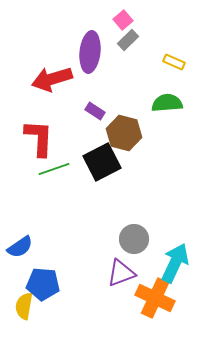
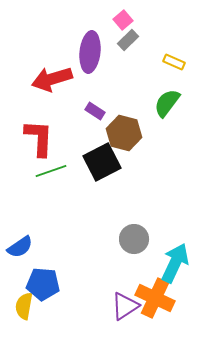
green semicircle: rotated 48 degrees counterclockwise
green line: moved 3 px left, 2 px down
purple triangle: moved 4 px right, 33 px down; rotated 12 degrees counterclockwise
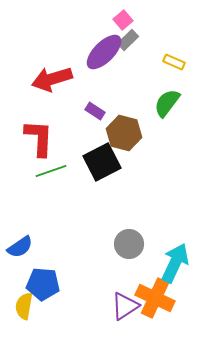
purple ellipse: moved 14 px right; rotated 39 degrees clockwise
gray circle: moved 5 px left, 5 px down
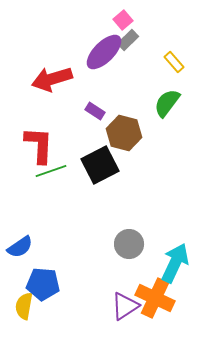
yellow rectangle: rotated 25 degrees clockwise
red L-shape: moved 7 px down
black square: moved 2 px left, 3 px down
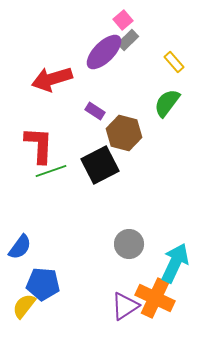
blue semicircle: rotated 20 degrees counterclockwise
yellow semicircle: rotated 28 degrees clockwise
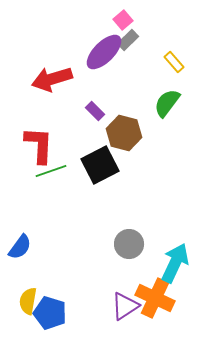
purple rectangle: rotated 12 degrees clockwise
blue pentagon: moved 7 px right, 29 px down; rotated 12 degrees clockwise
yellow semicircle: moved 4 px right, 5 px up; rotated 28 degrees counterclockwise
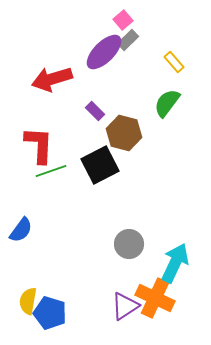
blue semicircle: moved 1 px right, 17 px up
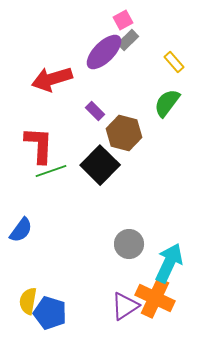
pink square: rotated 12 degrees clockwise
black square: rotated 18 degrees counterclockwise
cyan arrow: moved 6 px left
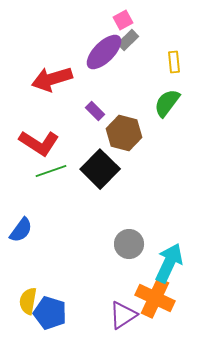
yellow rectangle: rotated 35 degrees clockwise
red L-shape: moved 2 px up; rotated 120 degrees clockwise
black square: moved 4 px down
purple triangle: moved 2 px left, 9 px down
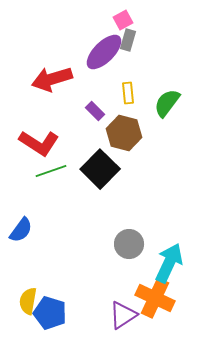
gray rectangle: rotated 30 degrees counterclockwise
yellow rectangle: moved 46 px left, 31 px down
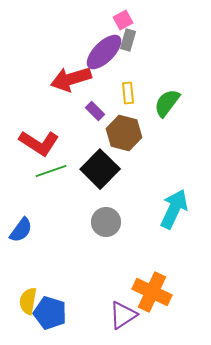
red arrow: moved 19 px right
gray circle: moved 23 px left, 22 px up
cyan arrow: moved 5 px right, 54 px up
orange cross: moved 3 px left, 6 px up
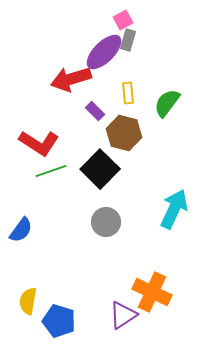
blue pentagon: moved 9 px right, 8 px down
